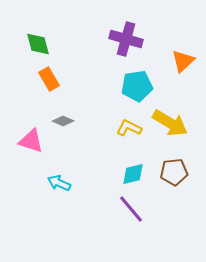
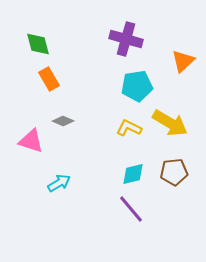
cyan arrow: rotated 125 degrees clockwise
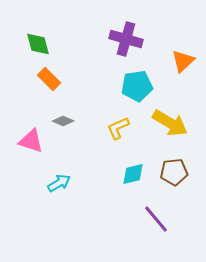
orange rectangle: rotated 15 degrees counterclockwise
yellow L-shape: moved 11 px left; rotated 50 degrees counterclockwise
purple line: moved 25 px right, 10 px down
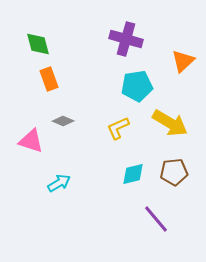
orange rectangle: rotated 25 degrees clockwise
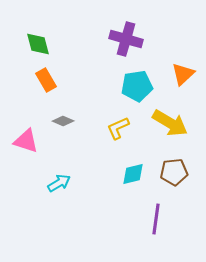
orange triangle: moved 13 px down
orange rectangle: moved 3 px left, 1 px down; rotated 10 degrees counterclockwise
pink triangle: moved 5 px left
purple line: rotated 48 degrees clockwise
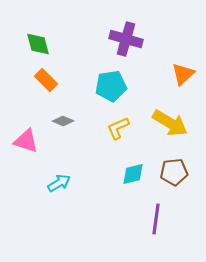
orange rectangle: rotated 15 degrees counterclockwise
cyan pentagon: moved 26 px left
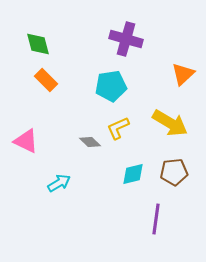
gray diamond: moved 27 px right, 21 px down; rotated 20 degrees clockwise
pink triangle: rotated 8 degrees clockwise
